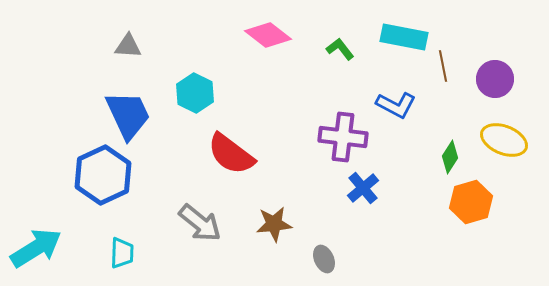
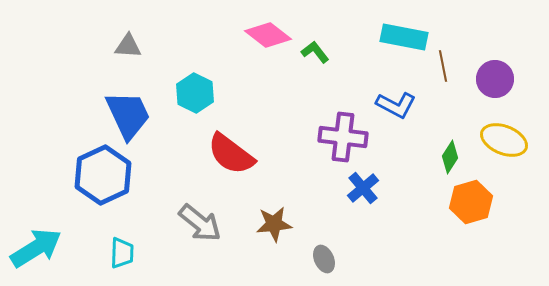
green L-shape: moved 25 px left, 3 px down
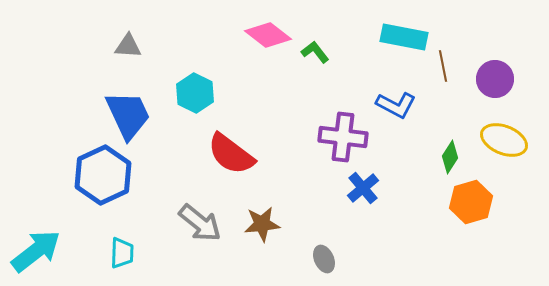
brown star: moved 12 px left
cyan arrow: moved 3 px down; rotated 6 degrees counterclockwise
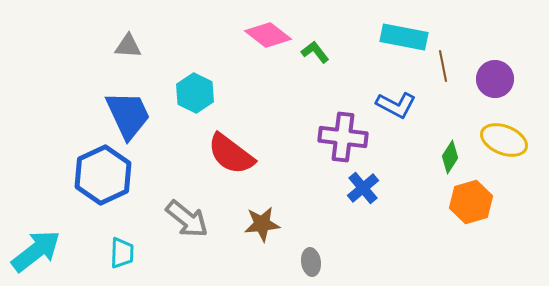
gray arrow: moved 13 px left, 4 px up
gray ellipse: moved 13 px left, 3 px down; rotated 16 degrees clockwise
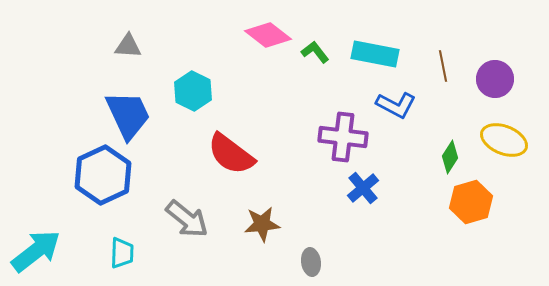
cyan rectangle: moved 29 px left, 17 px down
cyan hexagon: moved 2 px left, 2 px up
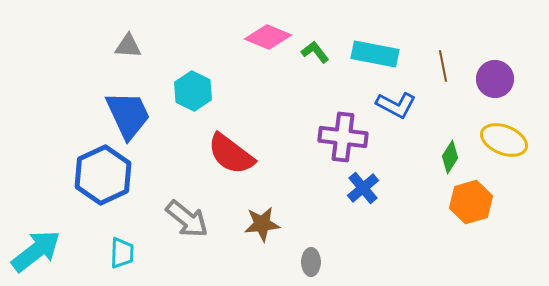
pink diamond: moved 2 px down; rotated 15 degrees counterclockwise
gray ellipse: rotated 8 degrees clockwise
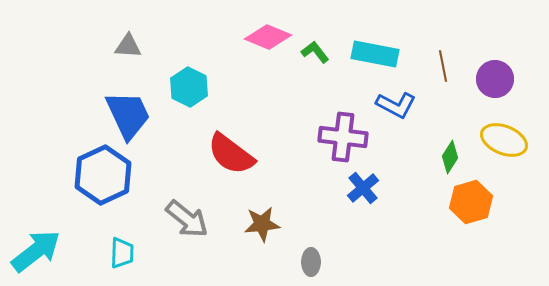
cyan hexagon: moved 4 px left, 4 px up
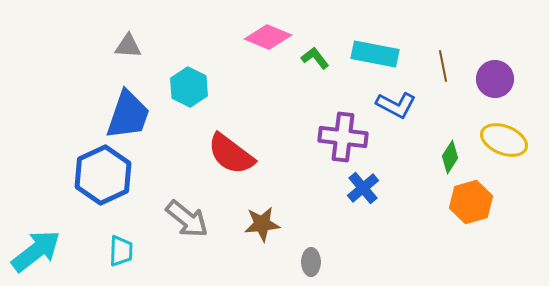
green L-shape: moved 6 px down
blue trapezoid: rotated 44 degrees clockwise
cyan trapezoid: moved 1 px left, 2 px up
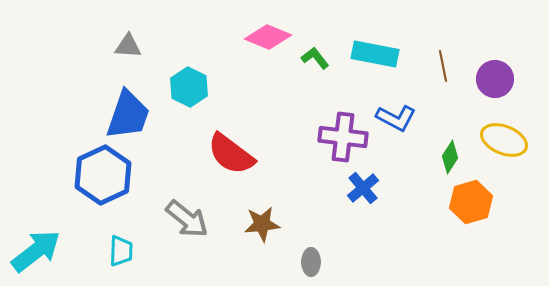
blue L-shape: moved 13 px down
